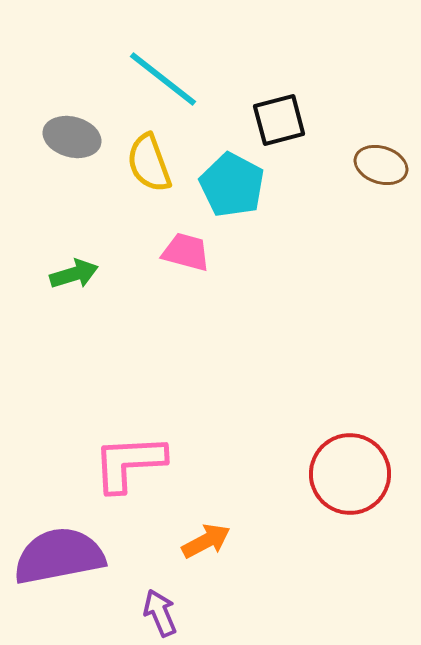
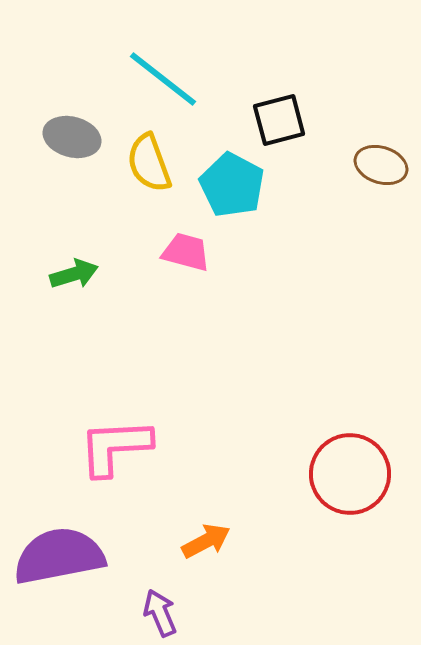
pink L-shape: moved 14 px left, 16 px up
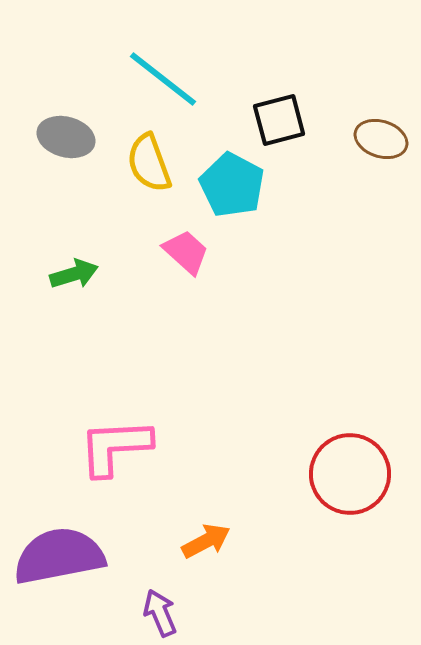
gray ellipse: moved 6 px left
brown ellipse: moved 26 px up
pink trapezoid: rotated 27 degrees clockwise
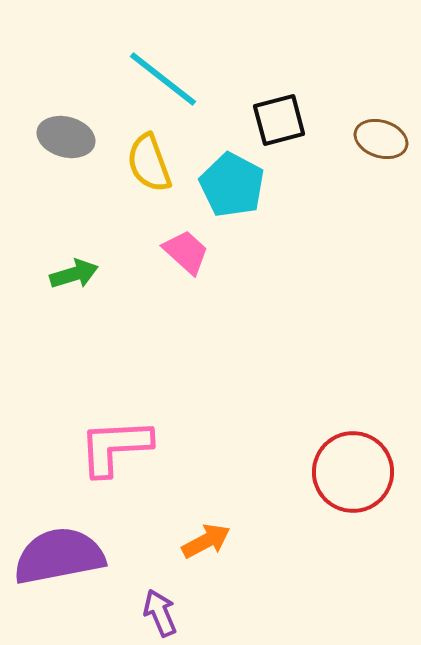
red circle: moved 3 px right, 2 px up
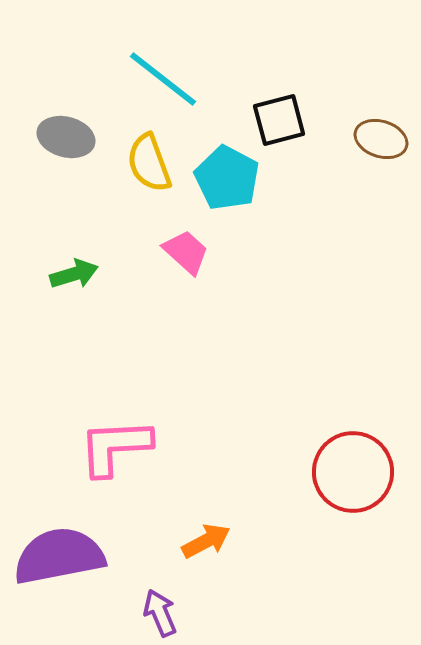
cyan pentagon: moved 5 px left, 7 px up
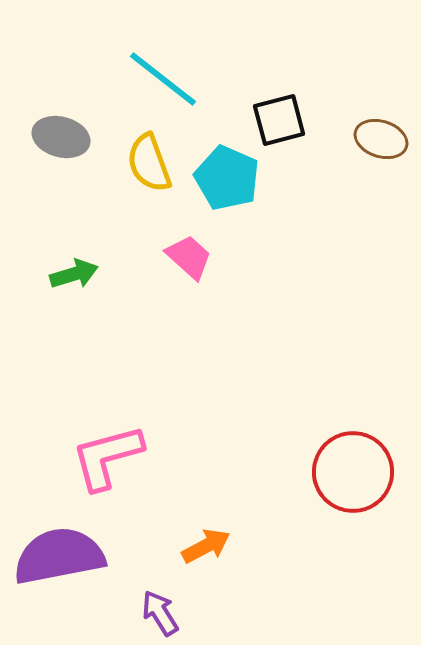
gray ellipse: moved 5 px left
cyan pentagon: rotated 4 degrees counterclockwise
pink trapezoid: moved 3 px right, 5 px down
pink L-shape: moved 8 px left, 10 px down; rotated 12 degrees counterclockwise
orange arrow: moved 5 px down
purple arrow: rotated 9 degrees counterclockwise
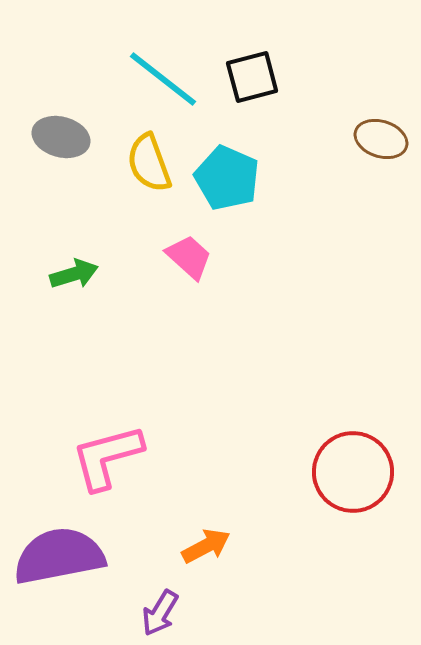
black square: moved 27 px left, 43 px up
purple arrow: rotated 117 degrees counterclockwise
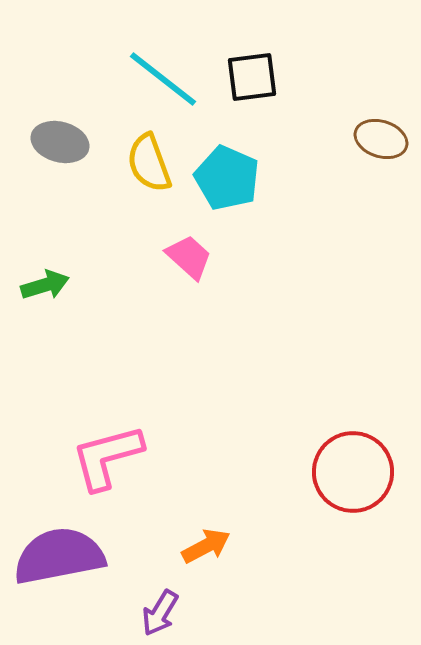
black square: rotated 8 degrees clockwise
gray ellipse: moved 1 px left, 5 px down
green arrow: moved 29 px left, 11 px down
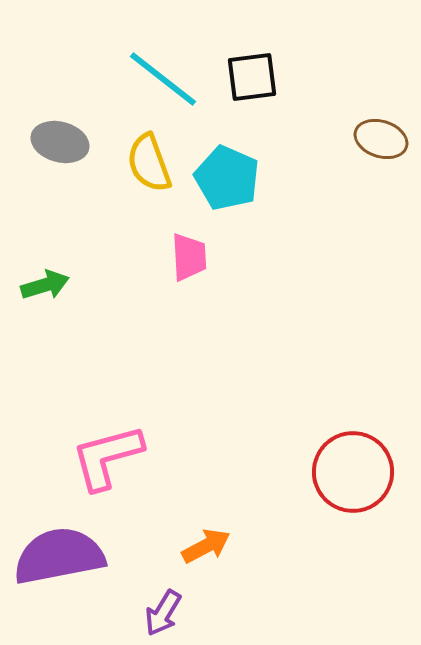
pink trapezoid: rotated 45 degrees clockwise
purple arrow: moved 3 px right
